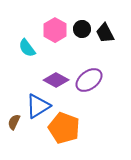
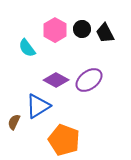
orange pentagon: moved 12 px down
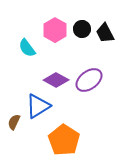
orange pentagon: rotated 12 degrees clockwise
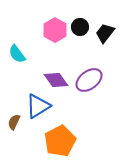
black circle: moved 2 px left, 2 px up
black trapezoid: rotated 65 degrees clockwise
cyan semicircle: moved 10 px left, 6 px down
purple diamond: rotated 25 degrees clockwise
orange pentagon: moved 4 px left, 1 px down; rotated 12 degrees clockwise
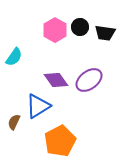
black trapezoid: rotated 120 degrees counterclockwise
cyan semicircle: moved 3 px left, 3 px down; rotated 108 degrees counterclockwise
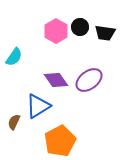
pink hexagon: moved 1 px right, 1 px down
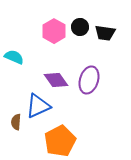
pink hexagon: moved 2 px left
cyan semicircle: rotated 102 degrees counterclockwise
purple ellipse: rotated 36 degrees counterclockwise
blue triangle: rotated 8 degrees clockwise
brown semicircle: moved 2 px right; rotated 21 degrees counterclockwise
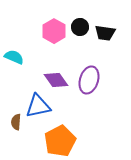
blue triangle: rotated 12 degrees clockwise
